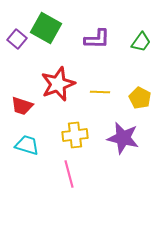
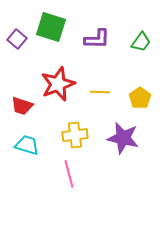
green square: moved 5 px right, 1 px up; rotated 12 degrees counterclockwise
yellow pentagon: rotated 10 degrees clockwise
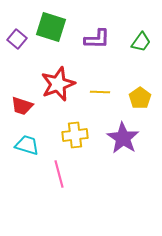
purple star: rotated 20 degrees clockwise
pink line: moved 10 px left
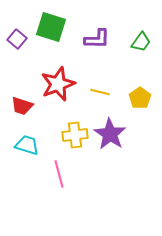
yellow line: rotated 12 degrees clockwise
purple star: moved 13 px left, 4 px up
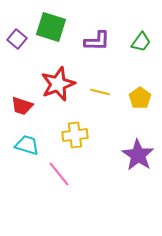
purple L-shape: moved 2 px down
purple star: moved 28 px right, 21 px down
pink line: rotated 24 degrees counterclockwise
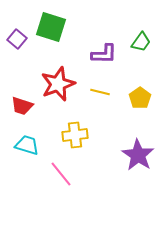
purple L-shape: moved 7 px right, 13 px down
pink line: moved 2 px right
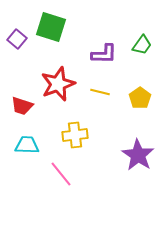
green trapezoid: moved 1 px right, 3 px down
cyan trapezoid: rotated 15 degrees counterclockwise
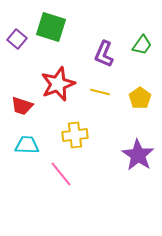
purple L-shape: rotated 112 degrees clockwise
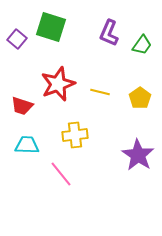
purple L-shape: moved 5 px right, 21 px up
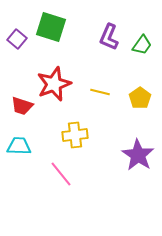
purple L-shape: moved 4 px down
red star: moved 4 px left
cyan trapezoid: moved 8 px left, 1 px down
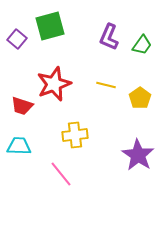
green square: moved 1 px left, 1 px up; rotated 32 degrees counterclockwise
yellow line: moved 6 px right, 7 px up
